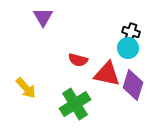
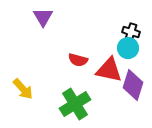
red triangle: moved 2 px right, 4 px up
yellow arrow: moved 3 px left, 1 px down
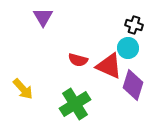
black cross: moved 3 px right, 7 px up
red triangle: moved 4 px up; rotated 12 degrees clockwise
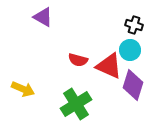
purple triangle: rotated 30 degrees counterclockwise
cyan circle: moved 2 px right, 2 px down
yellow arrow: rotated 25 degrees counterclockwise
green cross: moved 1 px right
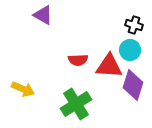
purple triangle: moved 2 px up
red semicircle: rotated 18 degrees counterclockwise
red triangle: rotated 20 degrees counterclockwise
